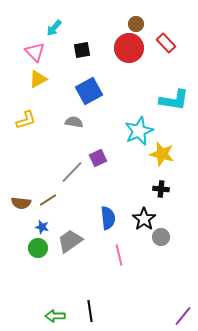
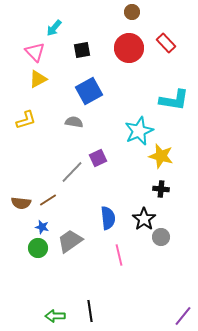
brown circle: moved 4 px left, 12 px up
yellow star: moved 1 px left, 2 px down
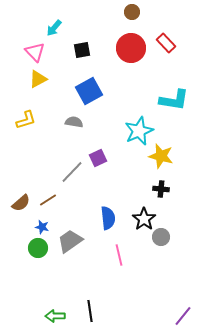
red circle: moved 2 px right
brown semicircle: rotated 48 degrees counterclockwise
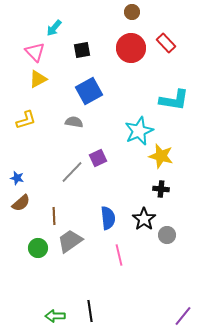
brown line: moved 6 px right, 16 px down; rotated 60 degrees counterclockwise
blue star: moved 25 px left, 49 px up
gray circle: moved 6 px right, 2 px up
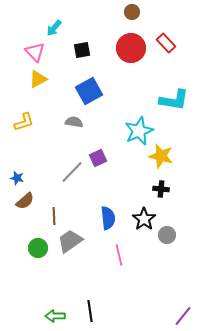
yellow L-shape: moved 2 px left, 2 px down
brown semicircle: moved 4 px right, 2 px up
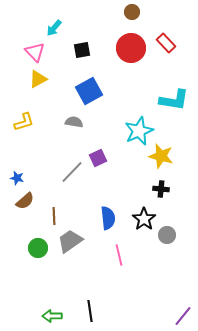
green arrow: moved 3 px left
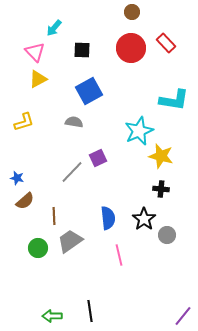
black square: rotated 12 degrees clockwise
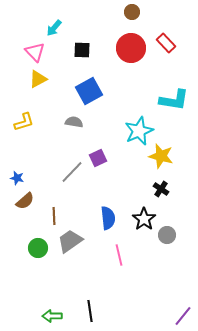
black cross: rotated 28 degrees clockwise
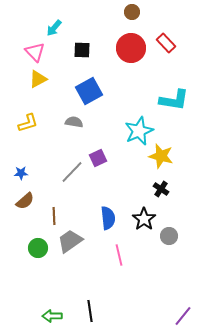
yellow L-shape: moved 4 px right, 1 px down
blue star: moved 4 px right, 5 px up; rotated 16 degrees counterclockwise
gray circle: moved 2 px right, 1 px down
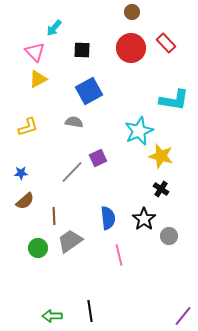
yellow L-shape: moved 4 px down
